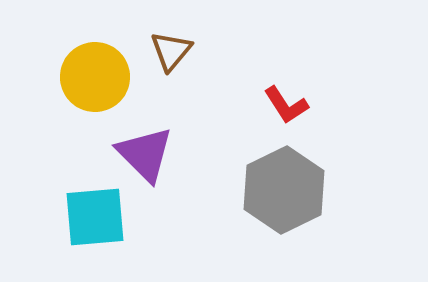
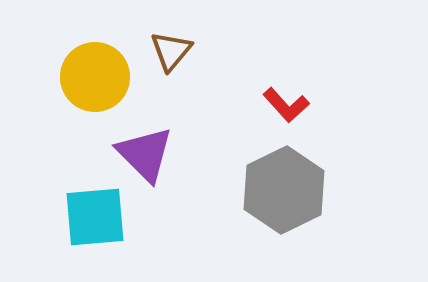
red L-shape: rotated 9 degrees counterclockwise
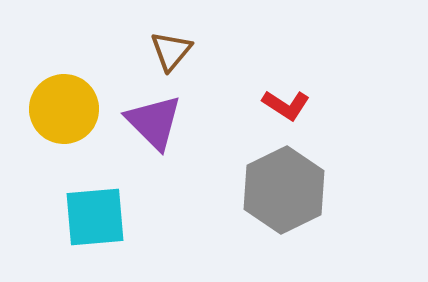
yellow circle: moved 31 px left, 32 px down
red L-shape: rotated 15 degrees counterclockwise
purple triangle: moved 9 px right, 32 px up
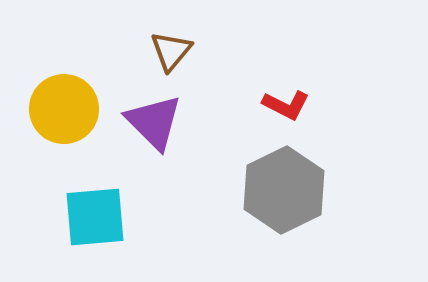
red L-shape: rotated 6 degrees counterclockwise
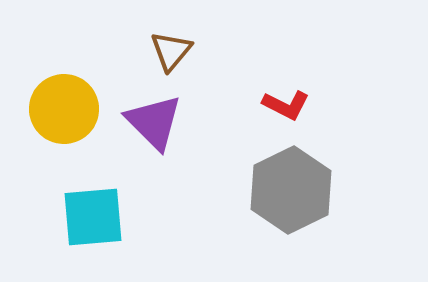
gray hexagon: moved 7 px right
cyan square: moved 2 px left
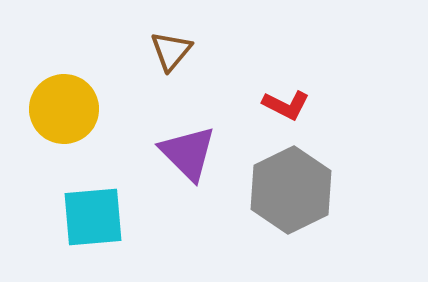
purple triangle: moved 34 px right, 31 px down
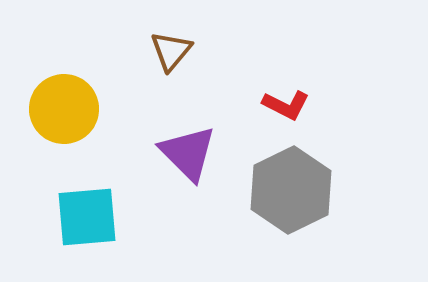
cyan square: moved 6 px left
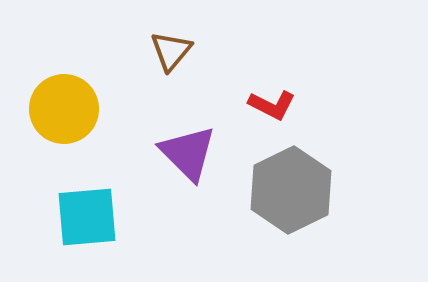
red L-shape: moved 14 px left
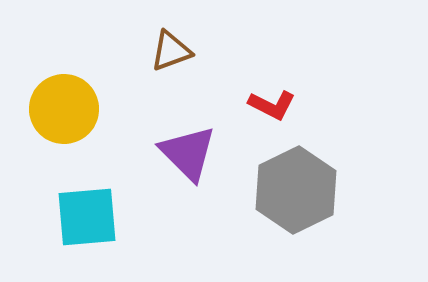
brown triangle: rotated 30 degrees clockwise
gray hexagon: moved 5 px right
